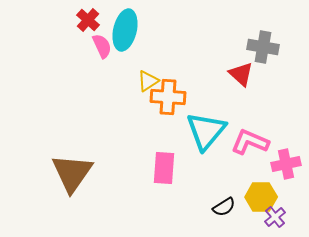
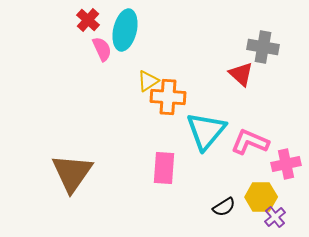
pink semicircle: moved 3 px down
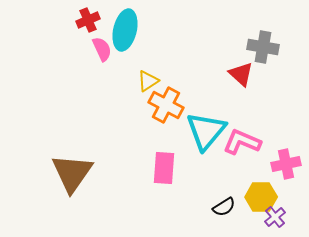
red cross: rotated 25 degrees clockwise
orange cross: moved 2 px left, 8 px down; rotated 24 degrees clockwise
pink L-shape: moved 8 px left
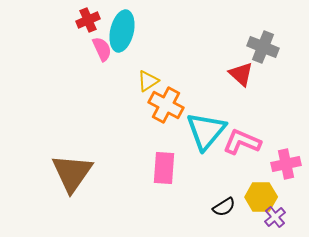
cyan ellipse: moved 3 px left, 1 px down
gray cross: rotated 12 degrees clockwise
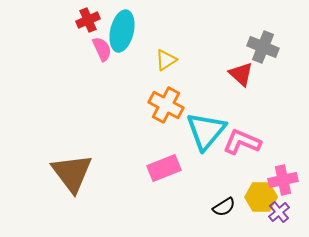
yellow triangle: moved 18 px right, 21 px up
pink cross: moved 3 px left, 16 px down
pink rectangle: rotated 64 degrees clockwise
brown triangle: rotated 12 degrees counterclockwise
purple cross: moved 4 px right, 5 px up
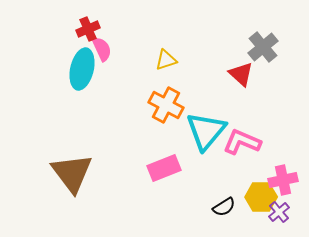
red cross: moved 9 px down
cyan ellipse: moved 40 px left, 38 px down
gray cross: rotated 28 degrees clockwise
yellow triangle: rotated 15 degrees clockwise
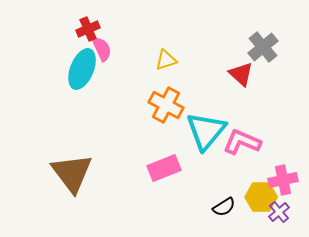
cyan ellipse: rotated 9 degrees clockwise
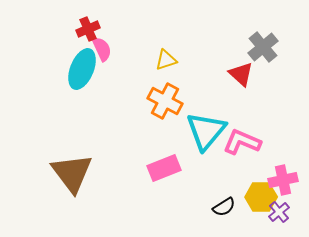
orange cross: moved 1 px left, 4 px up
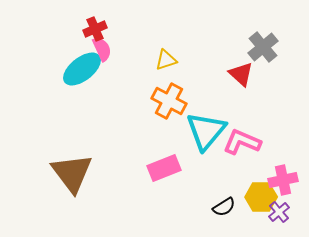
red cross: moved 7 px right
cyan ellipse: rotated 30 degrees clockwise
orange cross: moved 4 px right
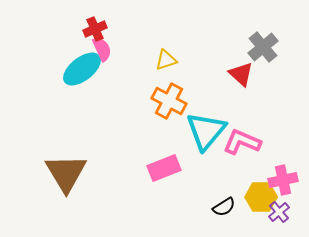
brown triangle: moved 6 px left; rotated 6 degrees clockwise
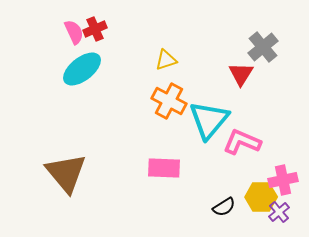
pink semicircle: moved 28 px left, 17 px up
red triangle: rotated 20 degrees clockwise
cyan triangle: moved 3 px right, 11 px up
pink rectangle: rotated 24 degrees clockwise
brown triangle: rotated 9 degrees counterclockwise
